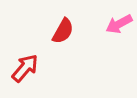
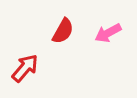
pink arrow: moved 11 px left, 9 px down
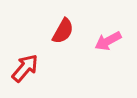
pink arrow: moved 8 px down
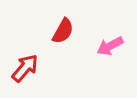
pink arrow: moved 2 px right, 5 px down
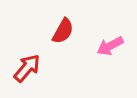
red arrow: moved 2 px right
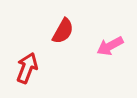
red arrow: rotated 20 degrees counterclockwise
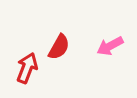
red semicircle: moved 4 px left, 16 px down
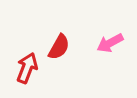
pink arrow: moved 3 px up
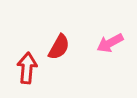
red arrow: rotated 16 degrees counterclockwise
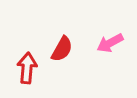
red semicircle: moved 3 px right, 2 px down
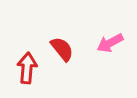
red semicircle: rotated 68 degrees counterclockwise
